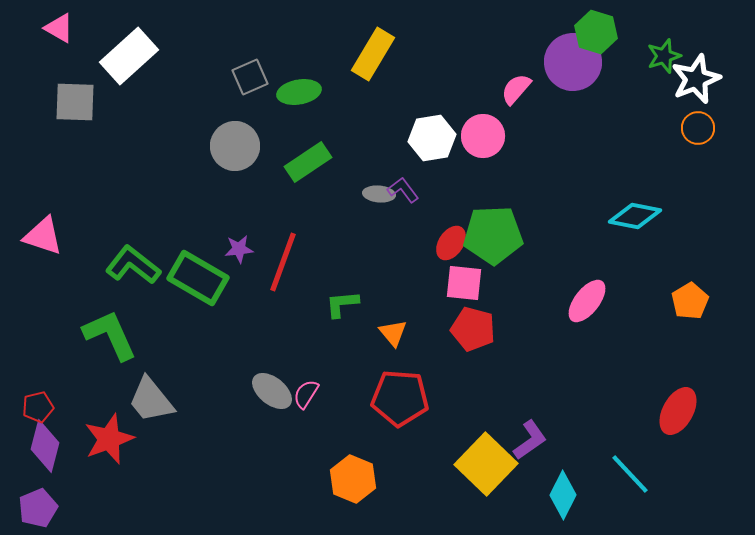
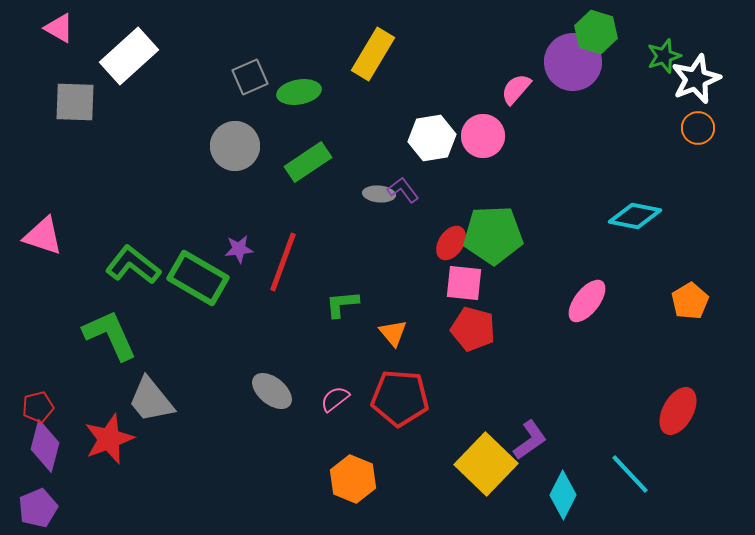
pink semicircle at (306, 394): moved 29 px right, 5 px down; rotated 20 degrees clockwise
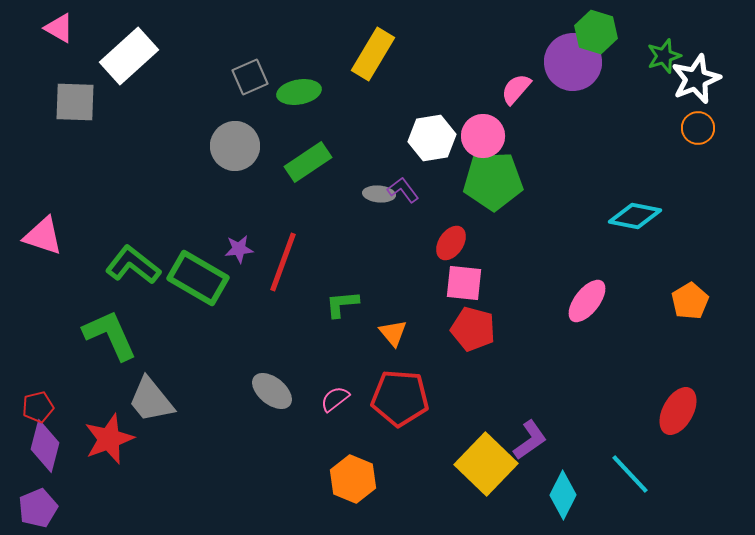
green pentagon at (493, 235): moved 54 px up
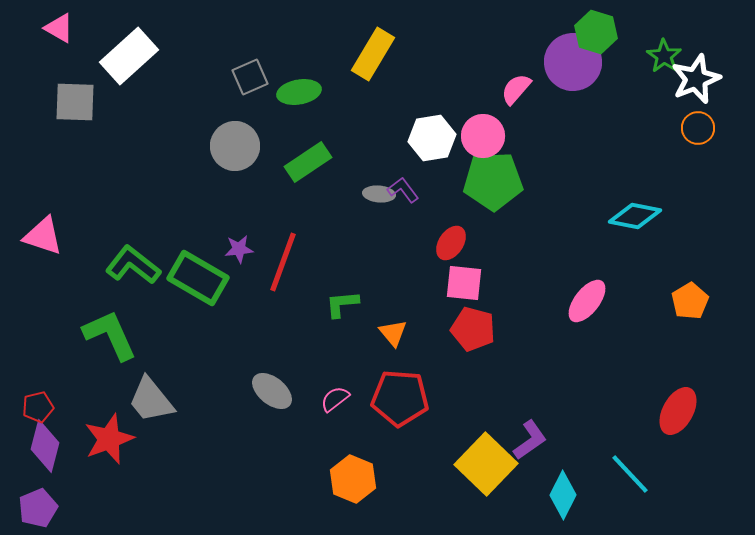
green star at (664, 56): rotated 20 degrees counterclockwise
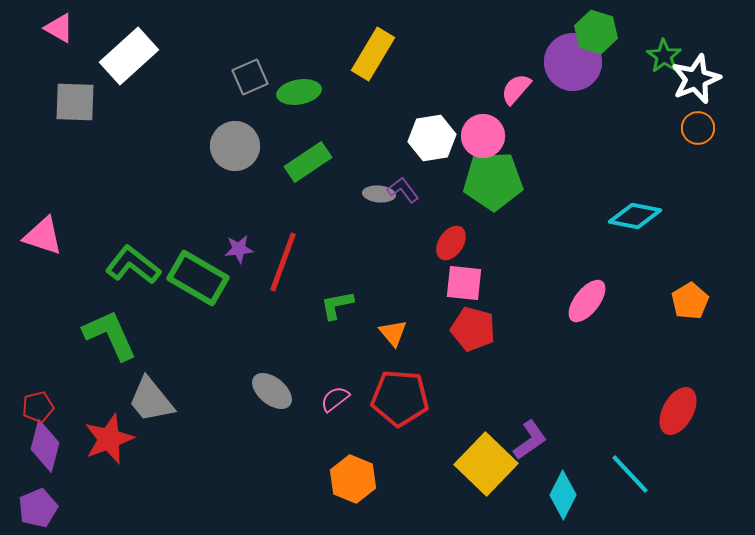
green L-shape at (342, 304): moved 5 px left, 1 px down; rotated 6 degrees counterclockwise
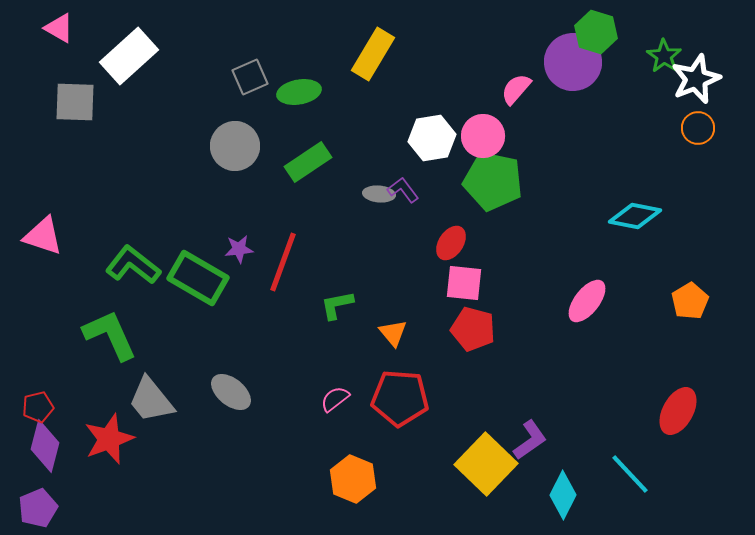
green pentagon at (493, 181): rotated 14 degrees clockwise
gray ellipse at (272, 391): moved 41 px left, 1 px down
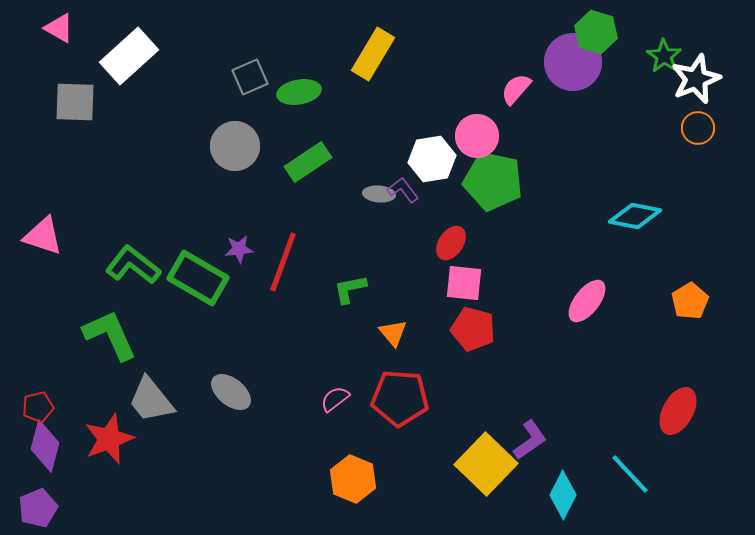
pink circle at (483, 136): moved 6 px left
white hexagon at (432, 138): moved 21 px down
green L-shape at (337, 305): moved 13 px right, 16 px up
